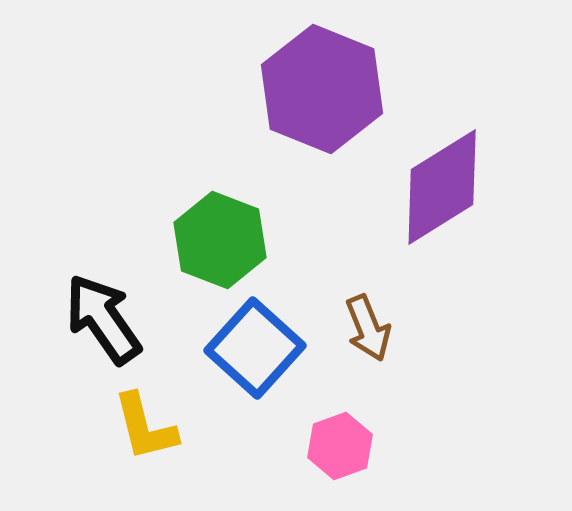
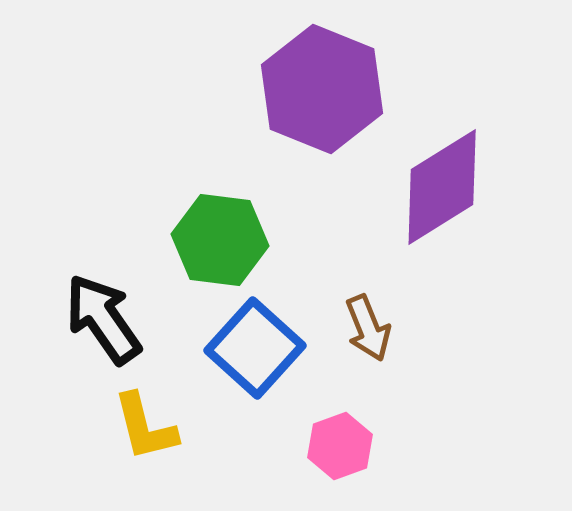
green hexagon: rotated 14 degrees counterclockwise
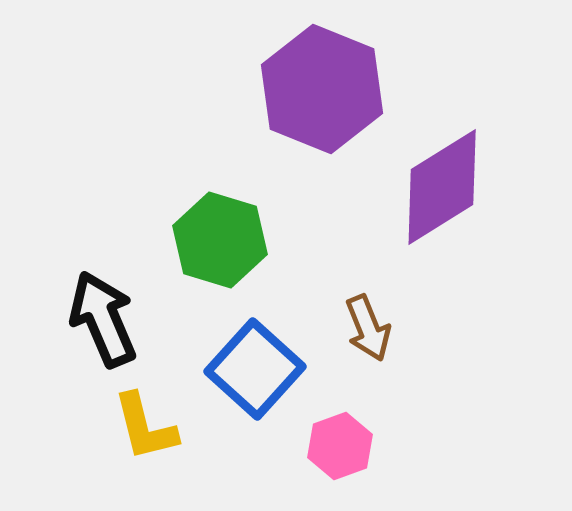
green hexagon: rotated 10 degrees clockwise
black arrow: rotated 12 degrees clockwise
blue square: moved 21 px down
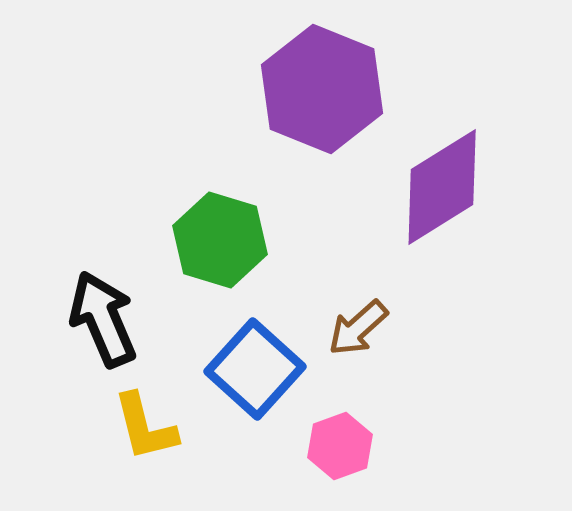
brown arrow: moved 10 px left; rotated 70 degrees clockwise
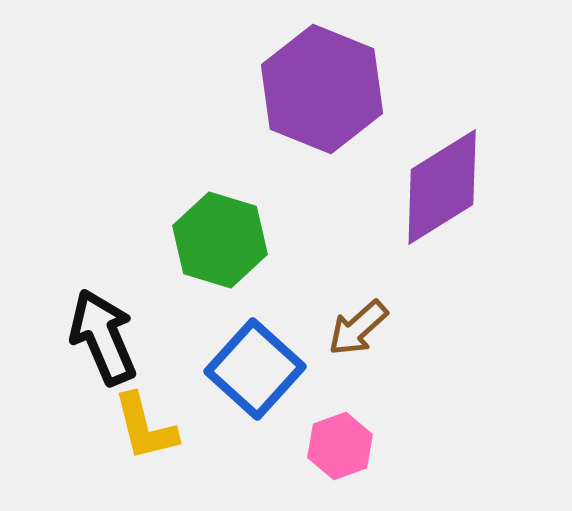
black arrow: moved 18 px down
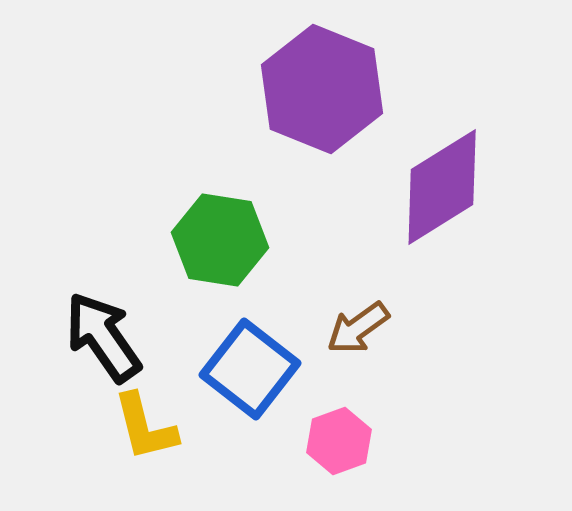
green hexagon: rotated 8 degrees counterclockwise
brown arrow: rotated 6 degrees clockwise
black arrow: rotated 12 degrees counterclockwise
blue square: moved 5 px left; rotated 4 degrees counterclockwise
pink hexagon: moved 1 px left, 5 px up
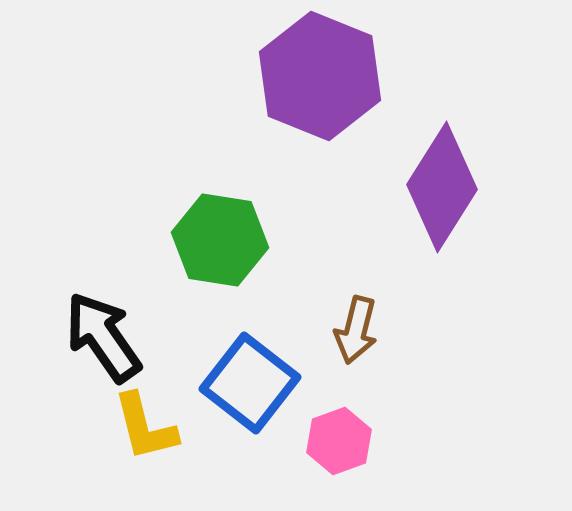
purple hexagon: moved 2 px left, 13 px up
purple diamond: rotated 26 degrees counterclockwise
brown arrow: moved 2 px left, 2 px down; rotated 40 degrees counterclockwise
blue square: moved 14 px down
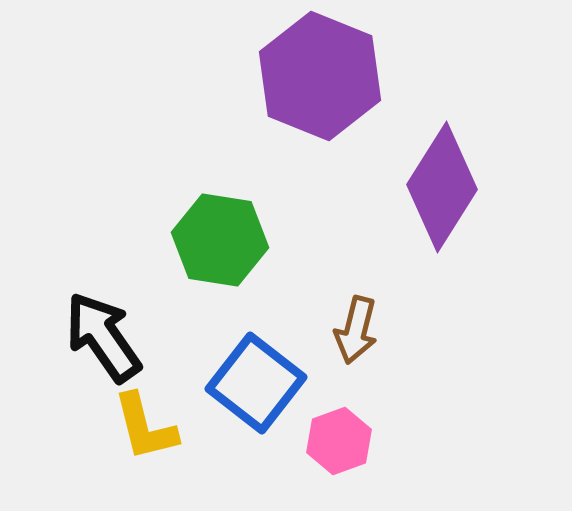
blue square: moved 6 px right
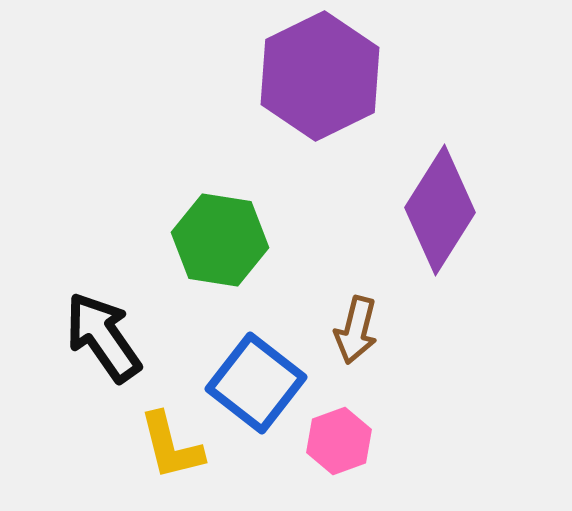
purple hexagon: rotated 12 degrees clockwise
purple diamond: moved 2 px left, 23 px down
yellow L-shape: moved 26 px right, 19 px down
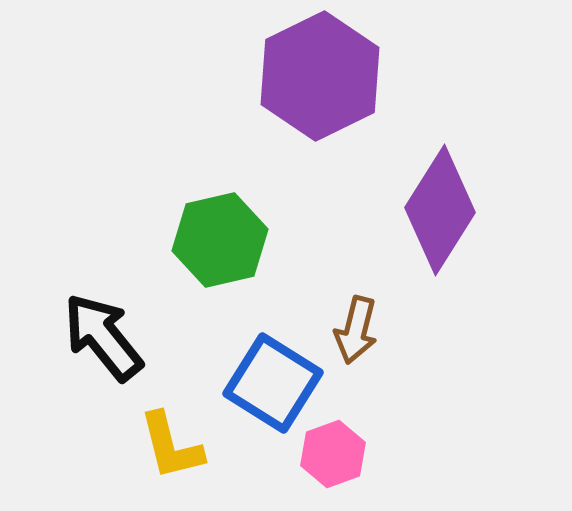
green hexagon: rotated 22 degrees counterclockwise
black arrow: rotated 4 degrees counterclockwise
blue square: moved 17 px right; rotated 6 degrees counterclockwise
pink hexagon: moved 6 px left, 13 px down
